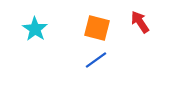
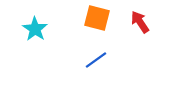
orange square: moved 10 px up
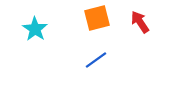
orange square: rotated 28 degrees counterclockwise
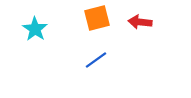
red arrow: rotated 50 degrees counterclockwise
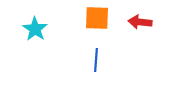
orange square: rotated 16 degrees clockwise
blue line: rotated 50 degrees counterclockwise
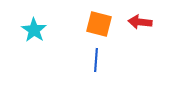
orange square: moved 2 px right, 6 px down; rotated 12 degrees clockwise
cyan star: moved 1 px left, 1 px down
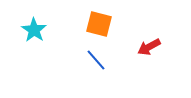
red arrow: moved 9 px right, 25 px down; rotated 35 degrees counterclockwise
blue line: rotated 45 degrees counterclockwise
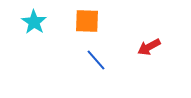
orange square: moved 12 px left, 3 px up; rotated 12 degrees counterclockwise
cyan star: moved 8 px up
